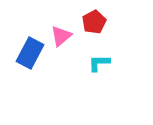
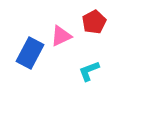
pink triangle: rotated 15 degrees clockwise
cyan L-shape: moved 10 px left, 8 px down; rotated 20 degrees counterclockwise
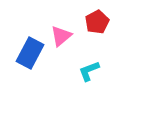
red pentagon: moved 3 px right
pink triangle: rotated 15 degrees counterclockwise
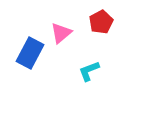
red pentagon: moved 4 px right
pink triangle: moved 3 px up
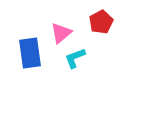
blue rectangle: rotated 36 degrees counterclockwise
cyan L-shape: moved 14 px left, 13 px up
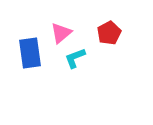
red pentagon: moved 8 px right, 11 px down
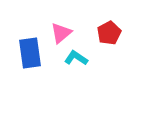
cyan L-shape: moved 1 px right; rotated 55 degrees clockwise
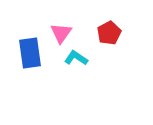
pink triangle: rotated 15 degrees counterclockwise
